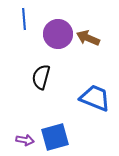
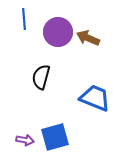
purple circle: moved 2 px up
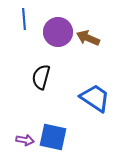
blue trapezoid: rotated 12 degrees clockwise
blue square: moved 2 px left; rotated 28 degrees clockwise
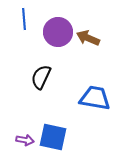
black semicircle: rotated 10 degrees clockwise
blue trapezoid: rotated 24 degrees counterclockwise
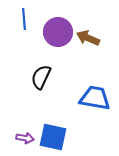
purple arrow: moved 2 px up
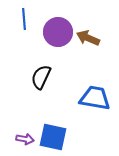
purple arrow: moved 1 px down
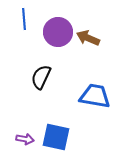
blue trapezoid: moved 2 px up
blue square: moved 3 px right
